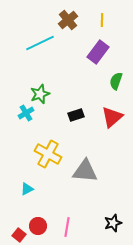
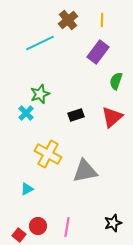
cyan cross: rotated 14 degrees counterclockwise
gray triangle: rotated 16 degrees counterclockwise
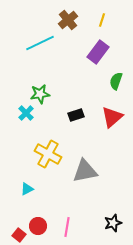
yellow line: rotated 16 degrees clockwise
green star: rotated 12 degrees clockwise
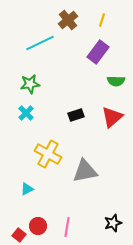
green semicircle: rotated 108 degrees counterclockwise
green star: moved 10 px left, 10 px up
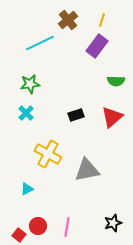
purple rectangle: moved 1 px left, 6 px up
gray triangle: moved 2 px right, 1 px up
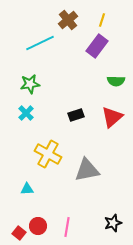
cyan triangle: rotated 24 degrees clockwise
red square: moved 2 px up
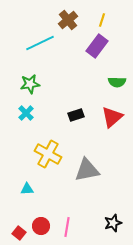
green semicircle: moved 1 px right, 1 px down
red circle: moved 3 px right
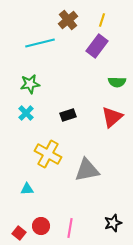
cyan line: rotated 12 degrees clockwise
black rectangle: moved 8 px left
pink line: moved 3 px right, 1 px down
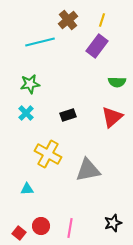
cyan line: moved 1 px up
gray triangle: moved 1 px right
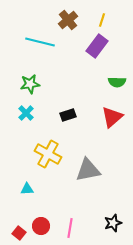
cyan line: rotated 28 degrees clockwise
